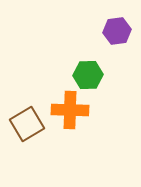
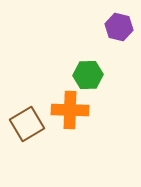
purple hexagon: moved 2 px right, 4 px up; rotated 20 degrees clockwise
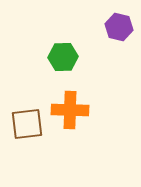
green hexagon: moved 25 px left, 18 px up
brown square: rotated 24 degrees clockwise
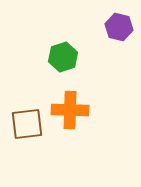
green hexagon: rotated 16 degrees counterclockwise
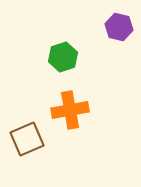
orange cross: rotated 12 degrees counterclockwise
brown square: moved 15 px down; rotated 16 degrees counterclockwise
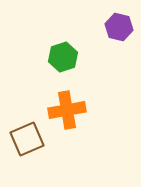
orange cross: moved 3 px left
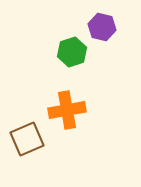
purple hexagon: moved 17 px left
green hexagon: moved 9 px right, 5 px up
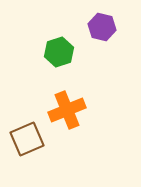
green hexagon: moved 13 px left
orange cross: rotated 12 degrees counterclockwise
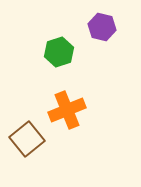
brown square: rotated 16 degrees counterclockwise
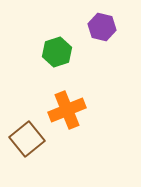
green hexagon: moved 2 px left
